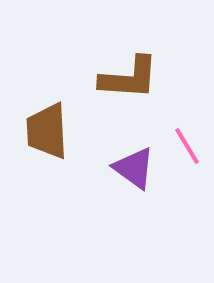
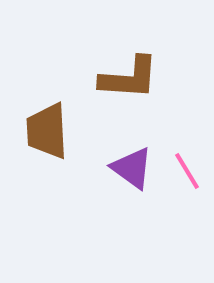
pink line: moved 25 px down
purple triangle: moved 2 px left
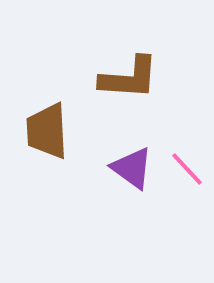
pink line: moved 2 px up; rotated 12 degrees counterclockwise
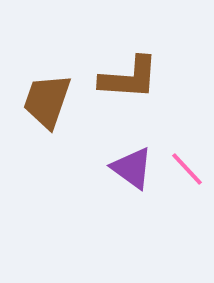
brown trapezoid: moved 30 px up; rotated 22 degrees clockwise
